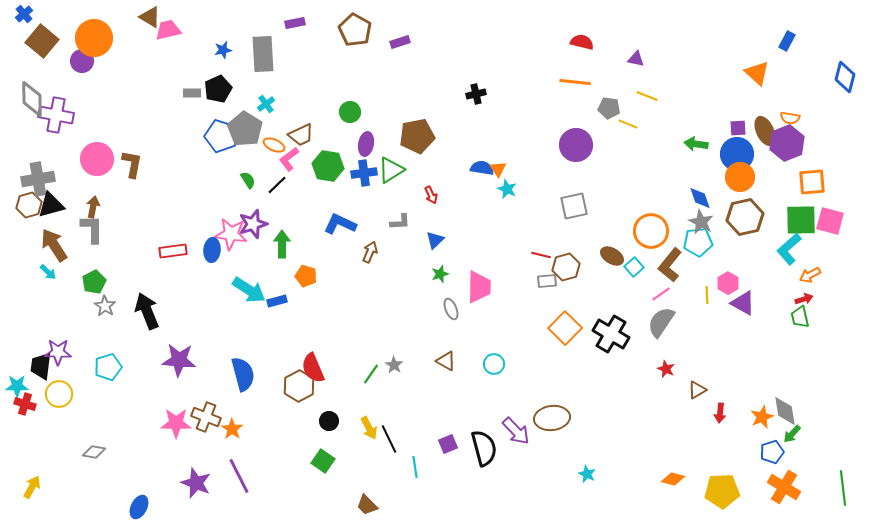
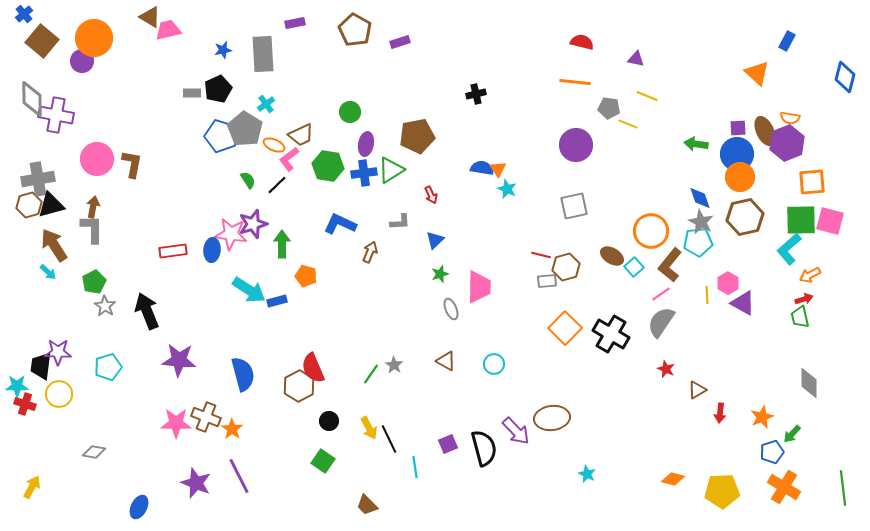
gray diamond at (785, 411): moved 24 px right, 28 px up; rotated 8 degrees clockwise
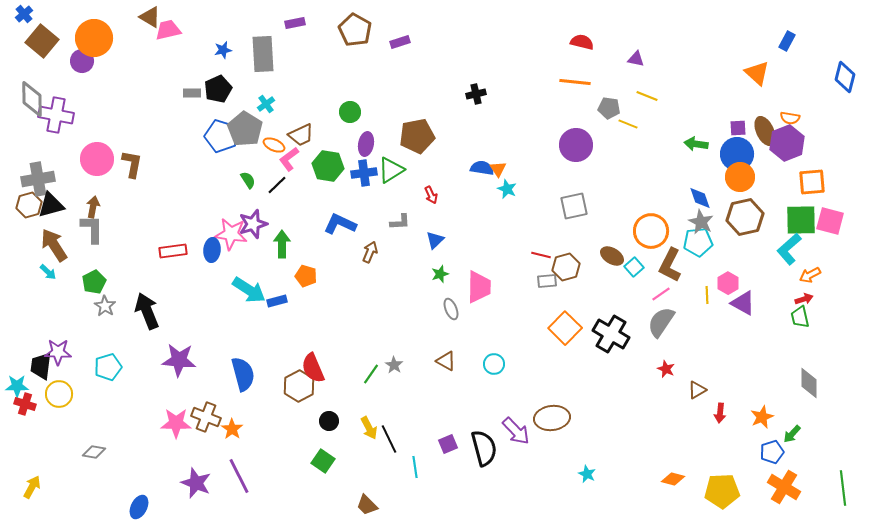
brown L-shape at (670, 265): rotated 12 degrees counterclockwise
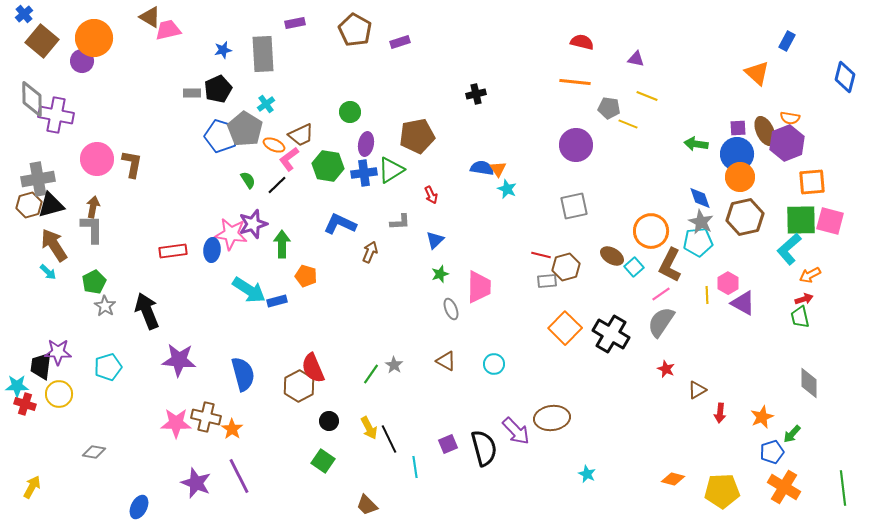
brown cross at (206, 417): rotated 8 degrees counterclockwise
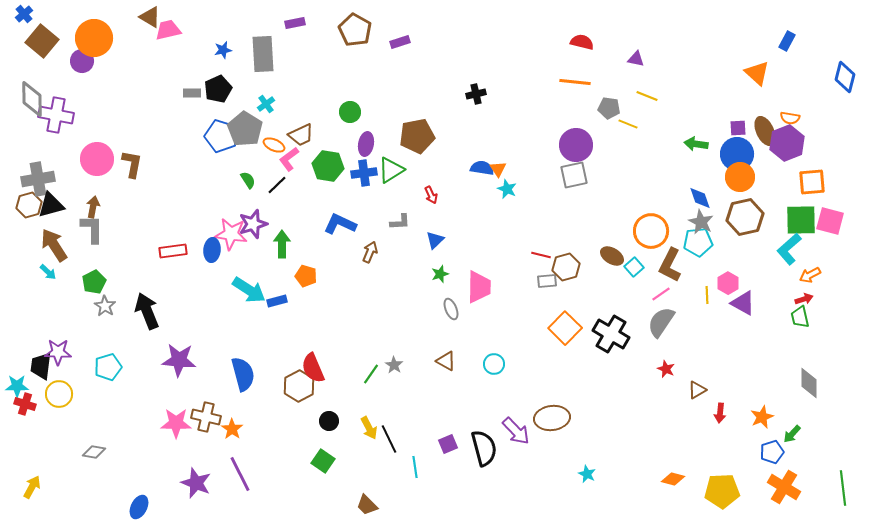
gray square at (574, 206): moved 31 px up
purple line at (239, 476): moved 1 px right, 2 px up
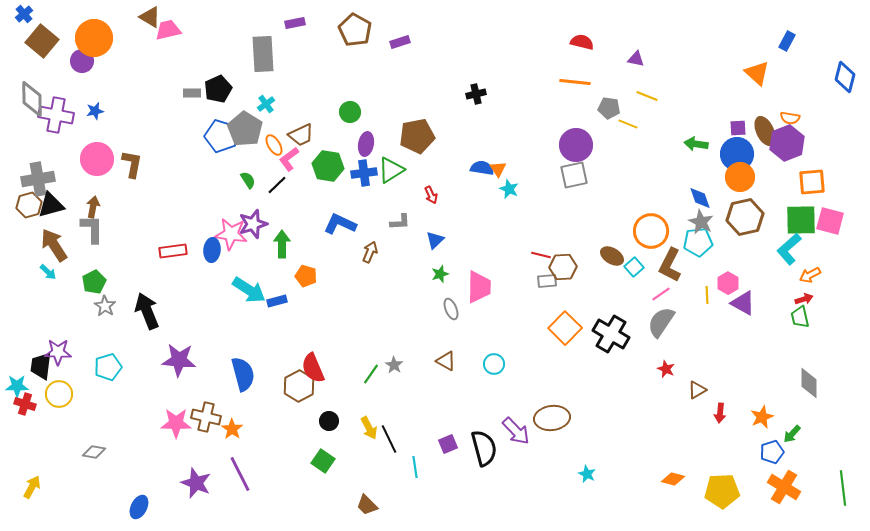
blue star at (223, 50): moved 128 px left, 61 px down
orange ellipse at (274, 145): rotated 35 degrees clockwise
cyan star at (507, 189): moved 2 px right
brown hexagon at (566, 267): moved 3 px left; rotated 12 degrees clockwise
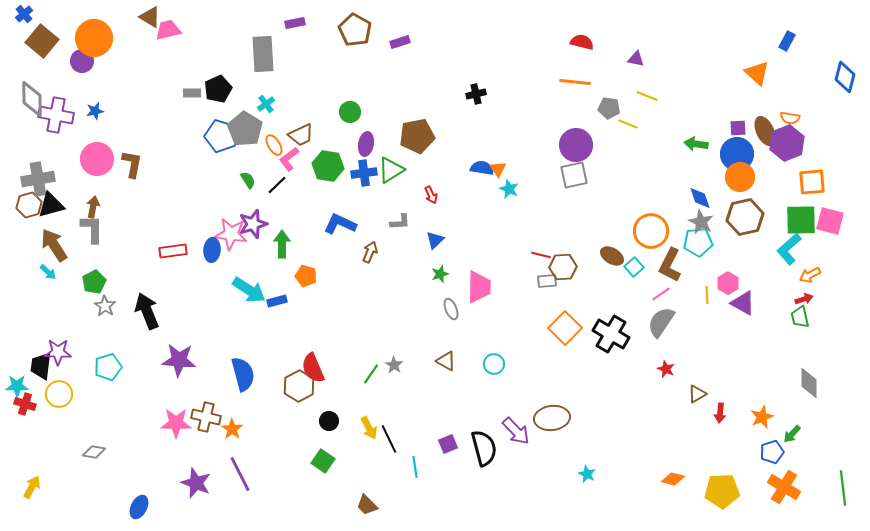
brown triangle at (697, 390): moved 4 px down
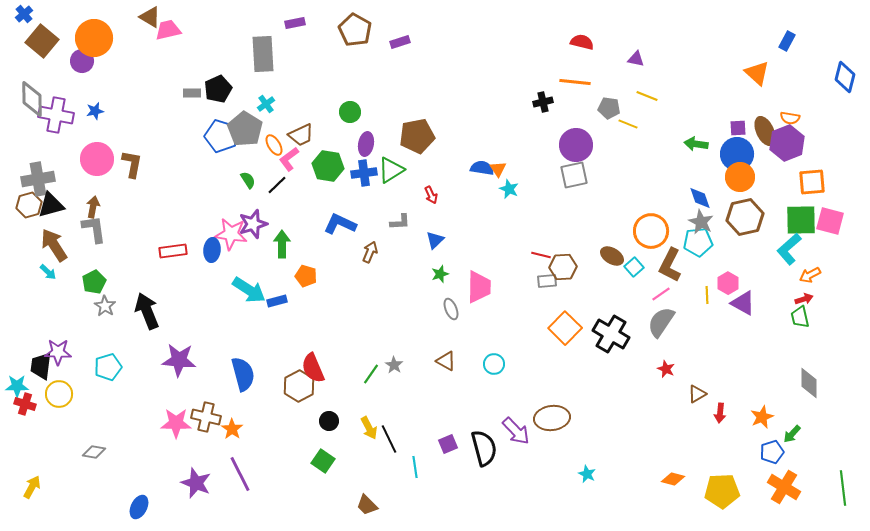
black cross at (476, 94): moved 67 px right, 8 px down
gray L-shape at (92, 229): moved 2 px right; rotated 8 degrees counterclockwise
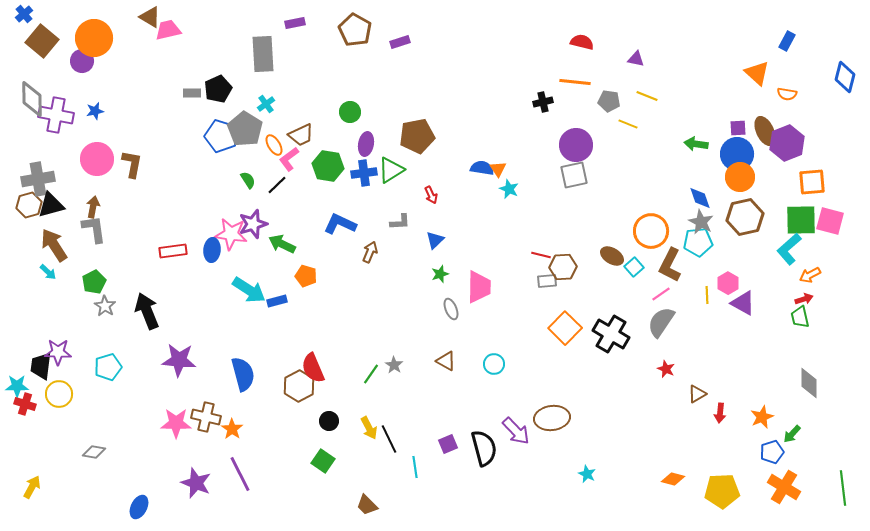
gray pentagon at (609, 108): moved 7 px up
orange semicircle at (790, 118): moved 3 px left, 24 px up
green arrow at (282, 244): rotated 64 degrees counterclockwise
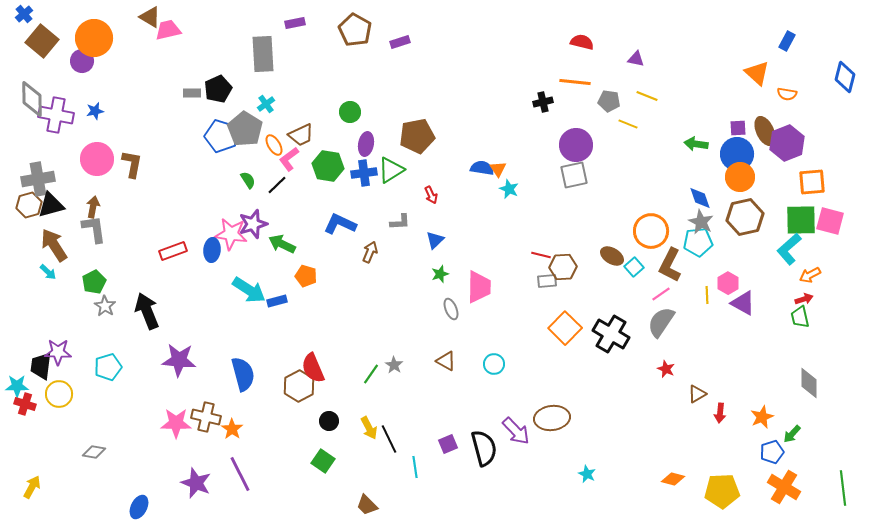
red rectangle at (173, 251): rotated 12 degrees counterclockwise
